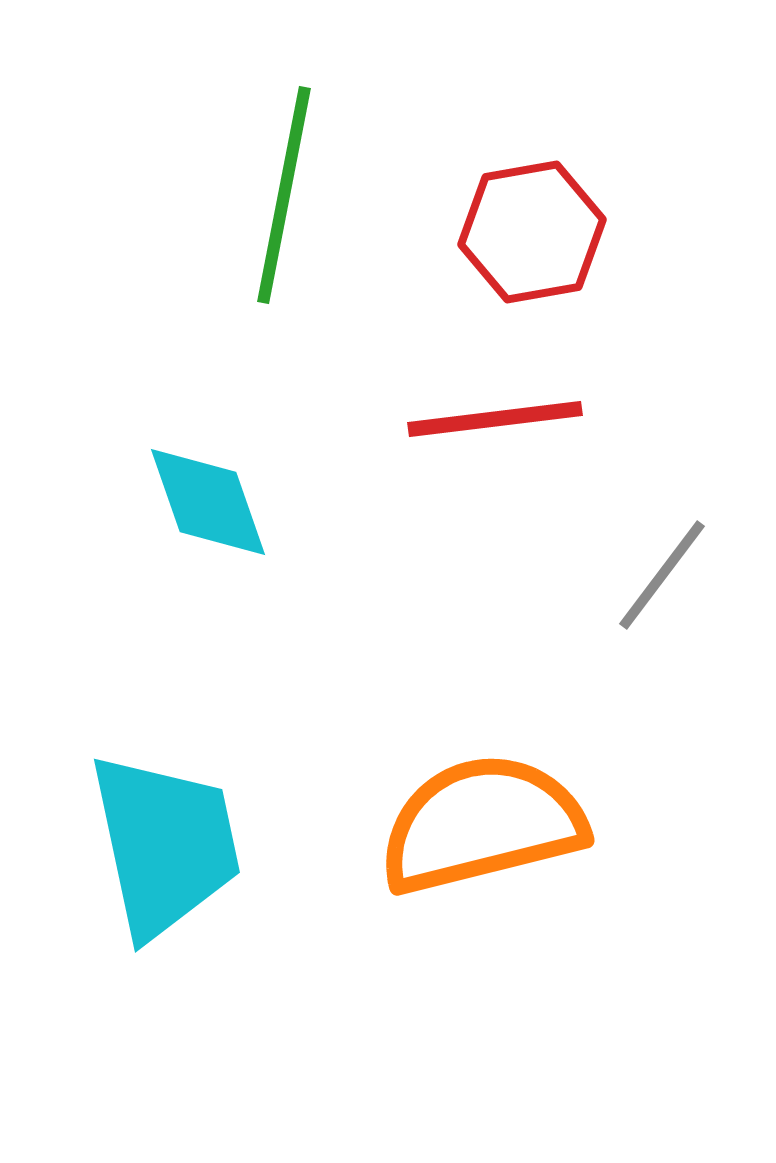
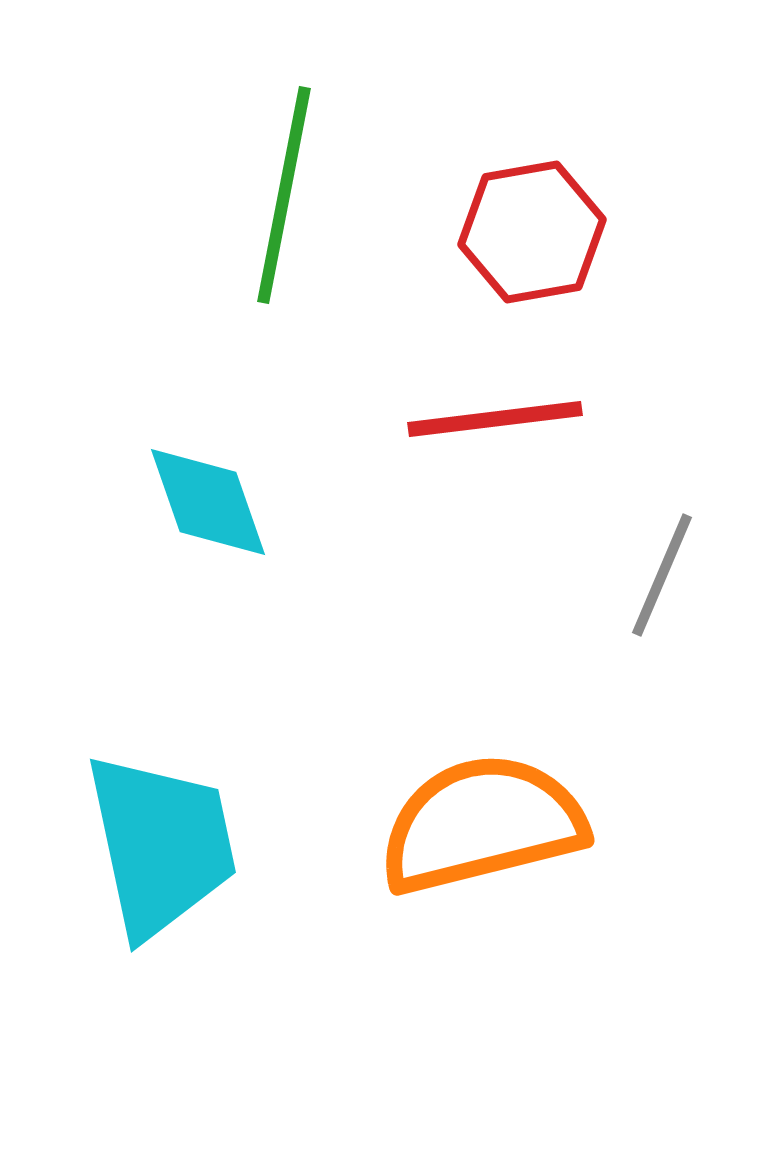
gray line: rotated 14 degrees counterclockwise
cyan trapezoid: moved 4 px left
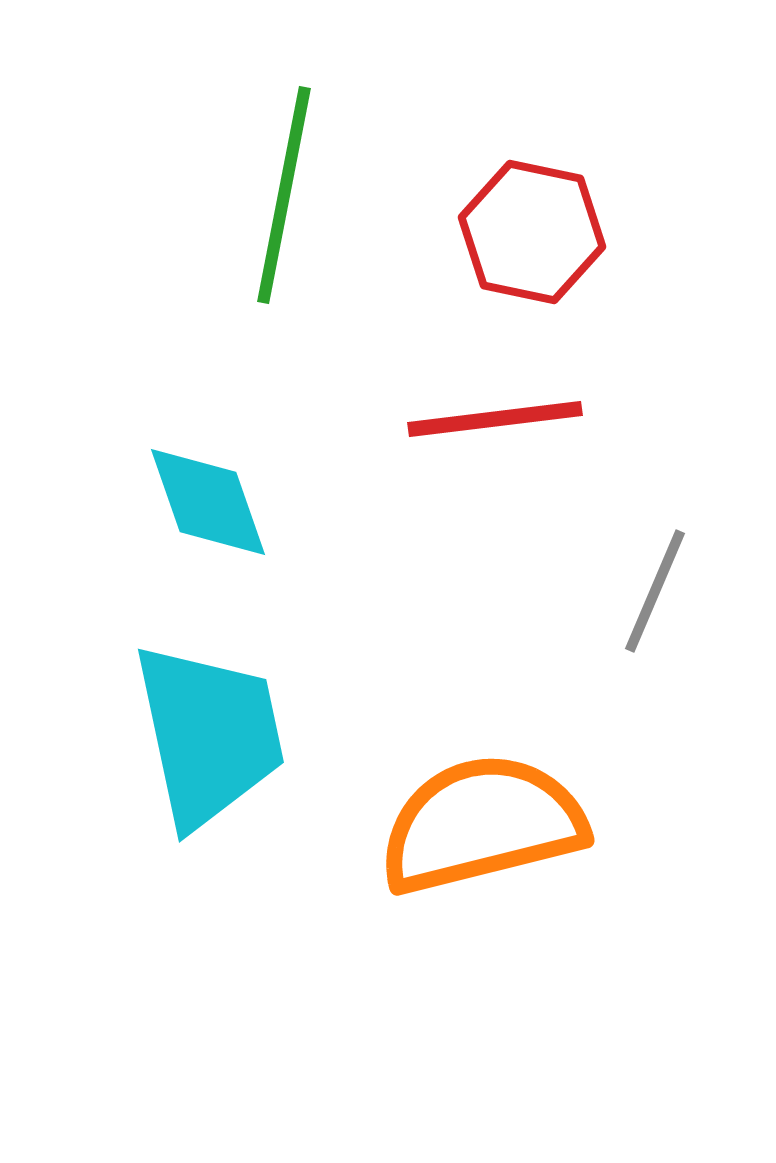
red hexagon: rotated 22 degrees clockwise
gray line: moved 7 px left, 16 px down
cyan trapezoid: moved 48 px right, 110 px up
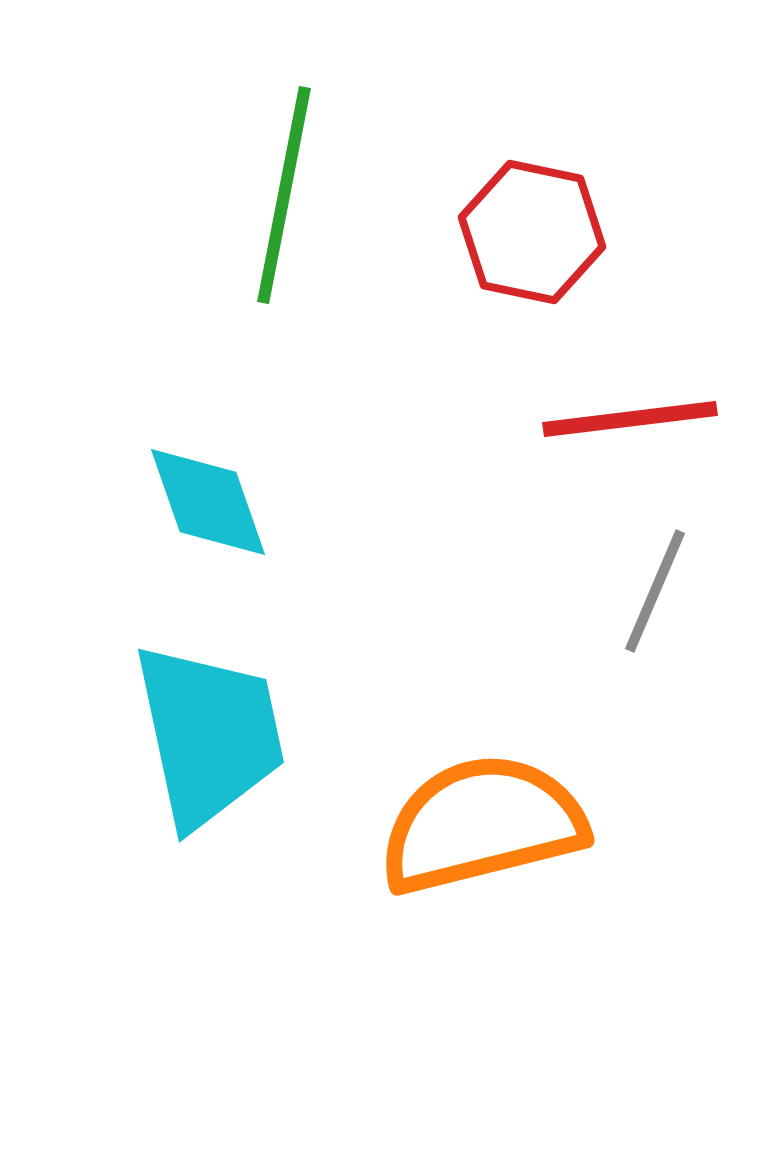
red line: moved 135 px right
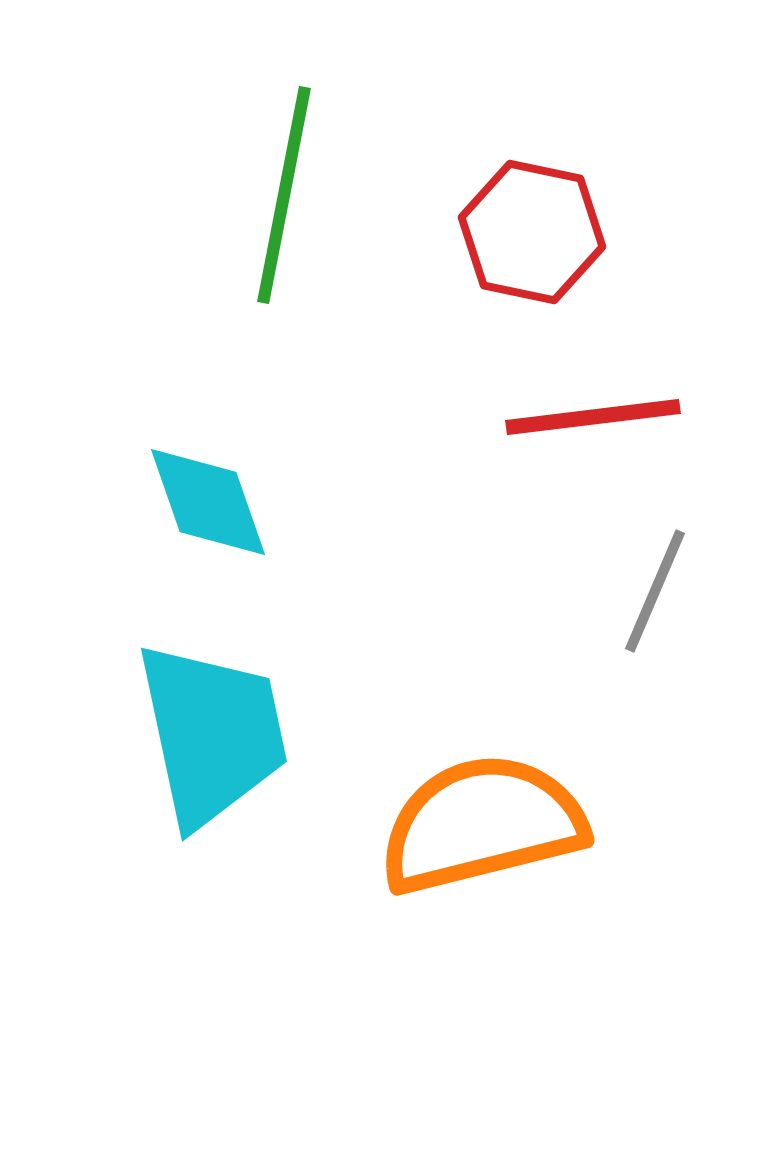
red line: moved 37 px left, 2 px up
cyan trapezoid: moved 3 px right, 1 px up
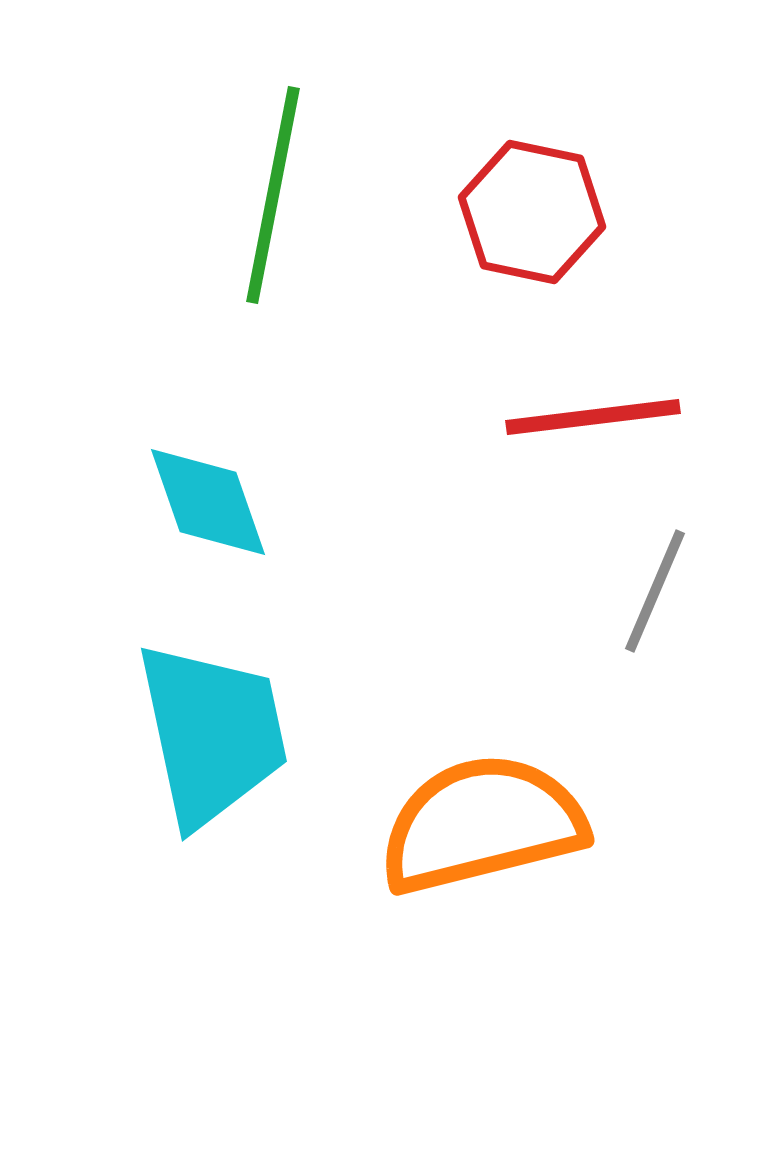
green line: moved 11 px left
red hexagon: moved 20 px up
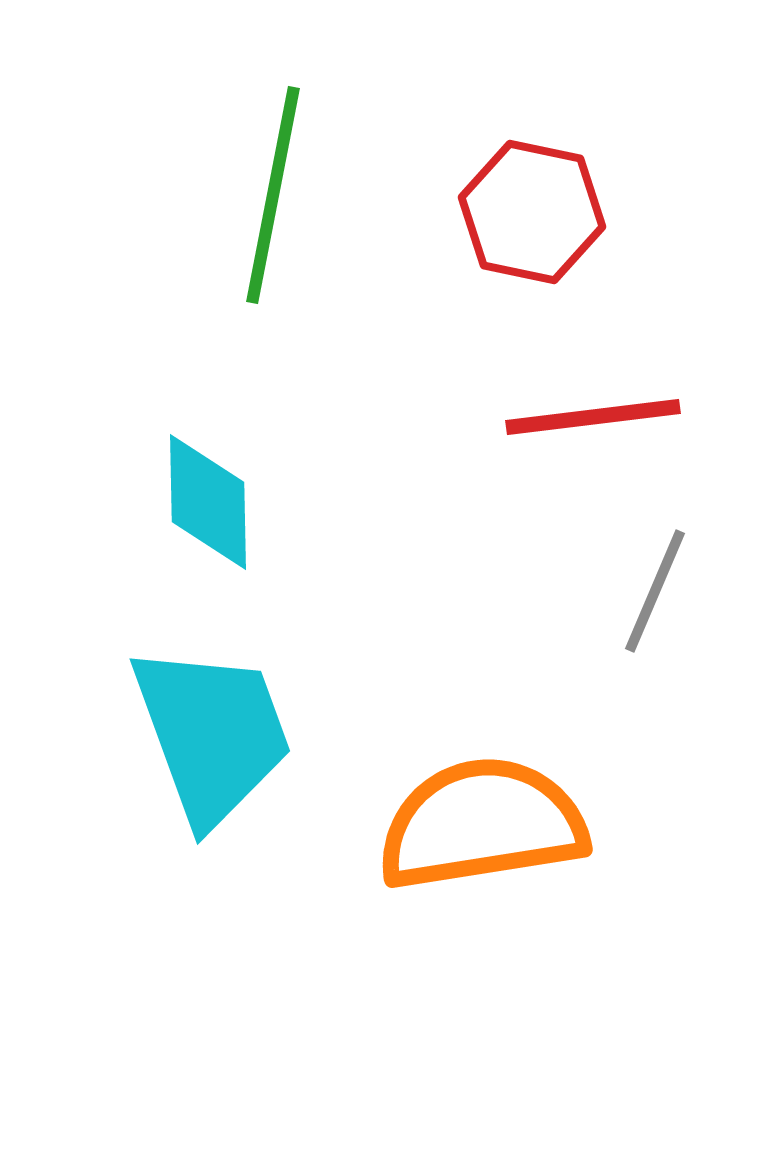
cyan diamond: rotated 18 degrees clockwise
cyan trapezoid: rotated 8 degrees counterclockwise
orange semicircle: rotated 5 degrees clockwise
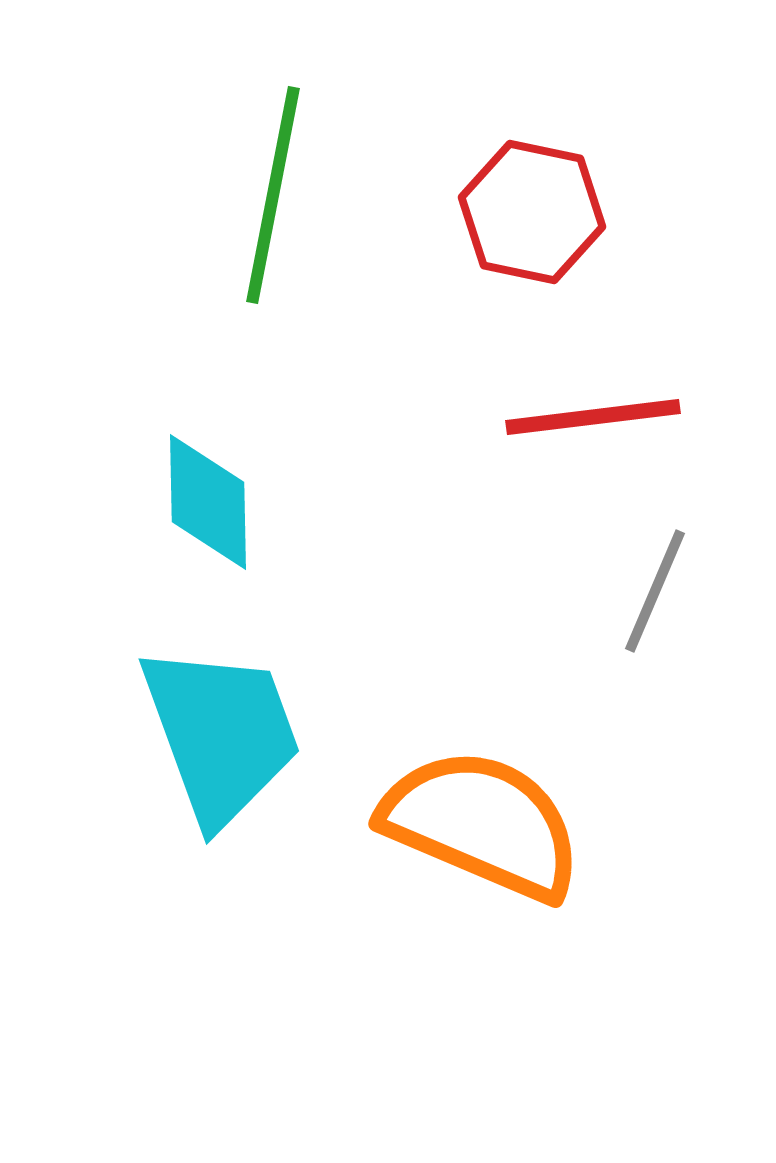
cyan trapezoid: moved 9 px right
orange semicircle: rotated 32 degrees clockwise
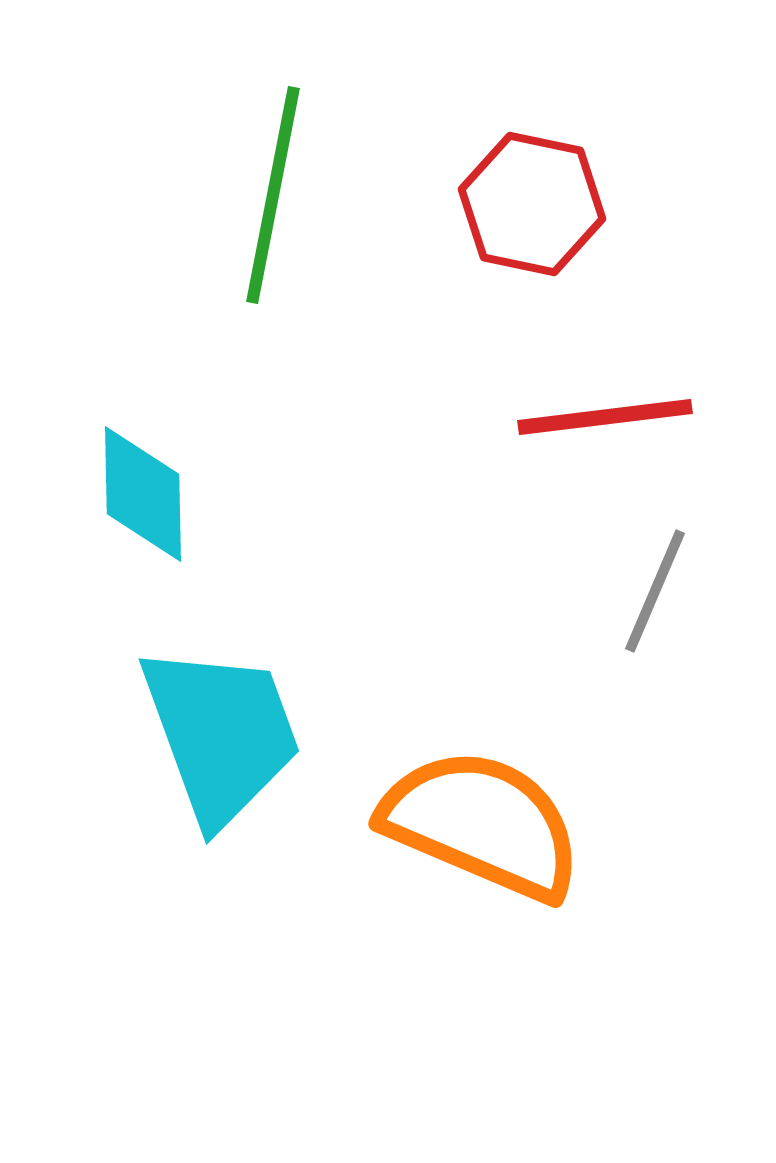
red hexagon: moved 8 px up
red line: moved 12 px right
cyan diamond: moved 65 px left, 8 px up
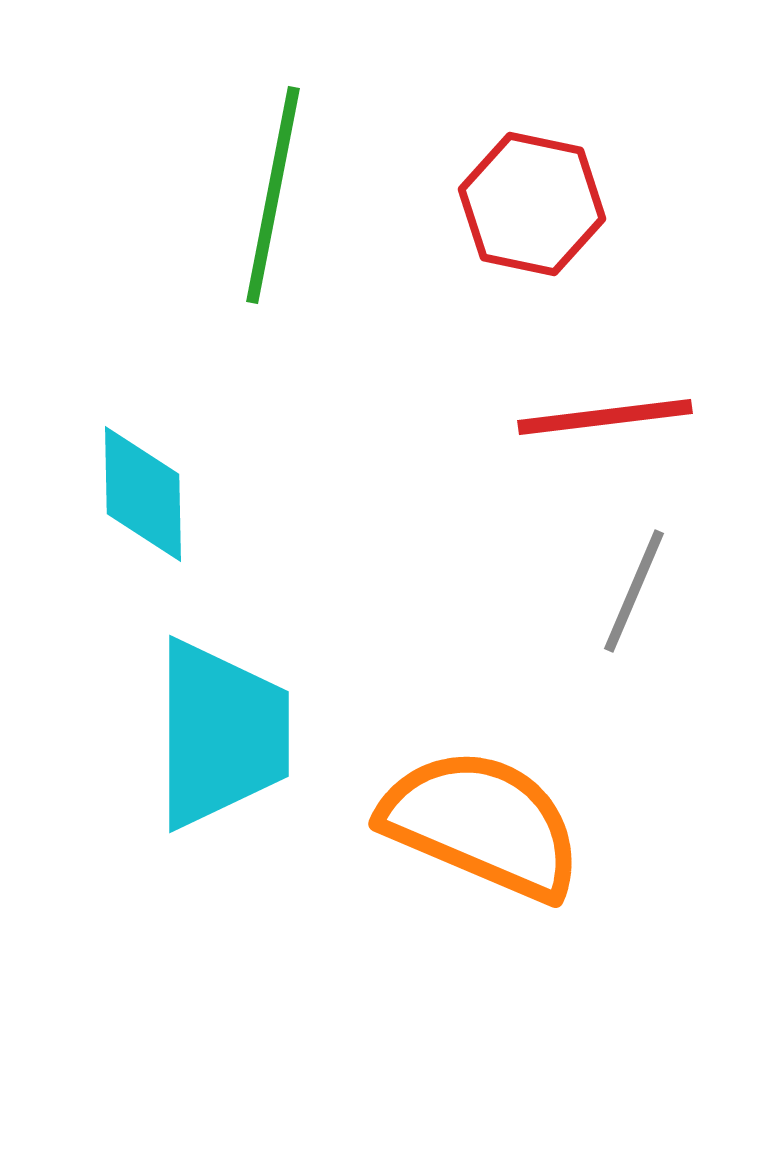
gray line: moved 21 px left
cyan trapezoid: rotated 20 degrees clockwise
